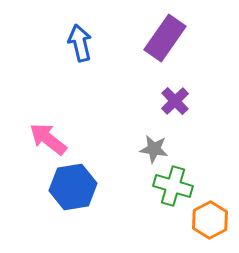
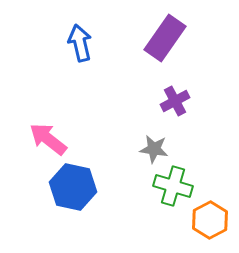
purple cross: rotated 16 degrees clockwise
blue hexagon: rotated 21 degrees clockwise
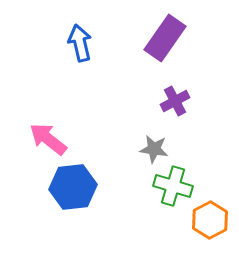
blue hexagon: rotated 18 degrees counterclockwise
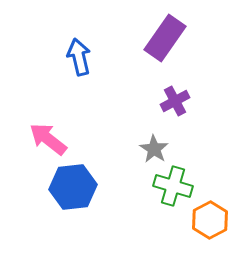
blue arrow: moved 1 px left, 14 px down
gray star: rotated 24 degrees clockwise
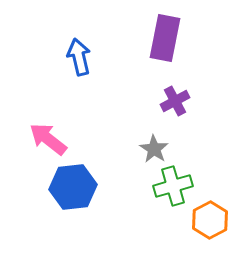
purple rectangle: rotated 24 degrees counterclockwise
green cross: rotated 33 degrees counterclockwise
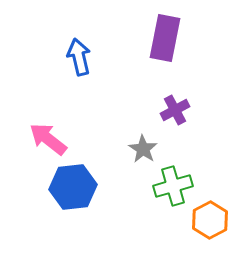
purple cross: moved 9 px down
gray star: moved 11 px left
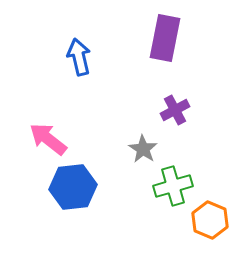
orange hexagon: rotated 9 degrees counterclockwise
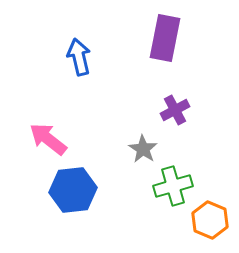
blue hexagon: moved 3 px down
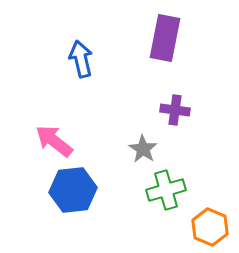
blue arrow: moved 2 px right, 2 px down
purple cross: rotated 36 degrees clockwise
pink arrow: moved 6 px right, 2 px down
green cross: moved 7 px left, 4 px down
orange hexagon: moved 7 px down
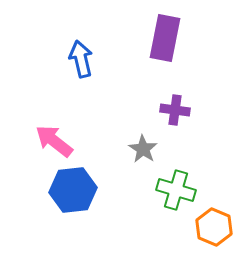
green cross: moved 10 px right; rotated 33 degrees clockwise
orange hexagon: moved 4 px right
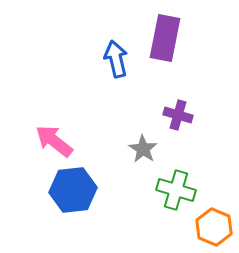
blue arrow: moved 35 px right
purple cross: moved 3 px right, 5 px down; rotated 8 degrees clockwise
